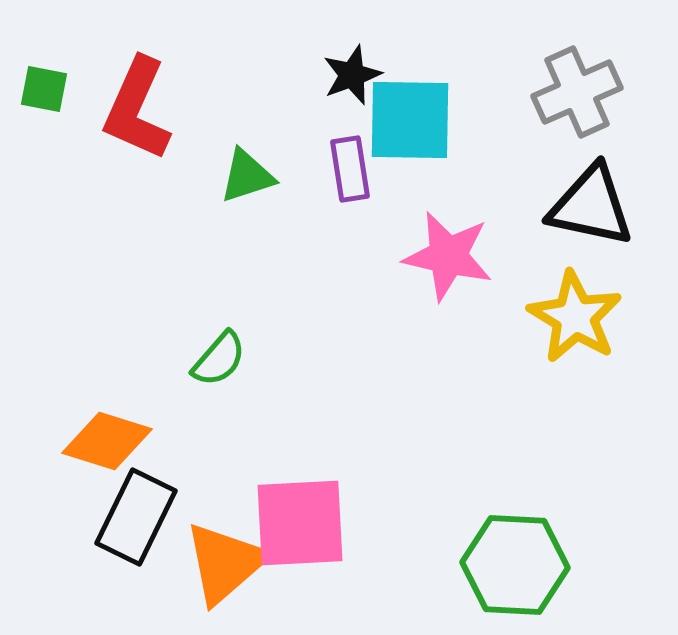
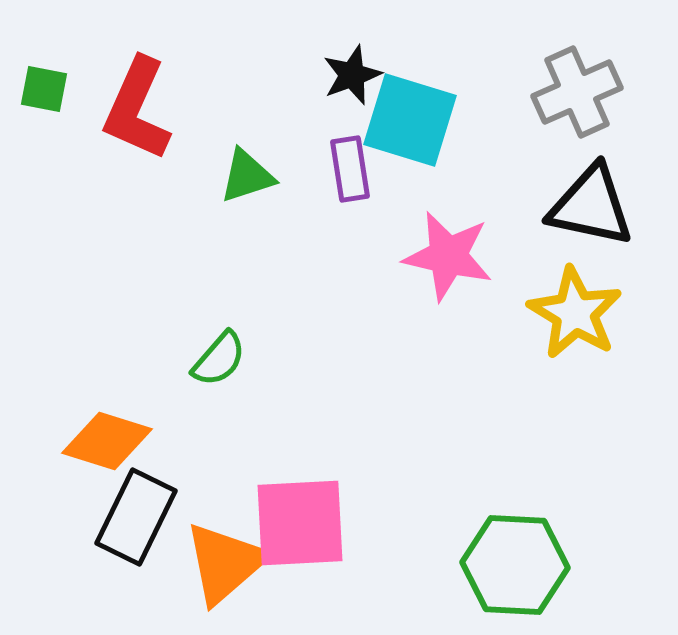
cyan square: rotated 16 degrees clockwise
yellow star: moved 4 px up
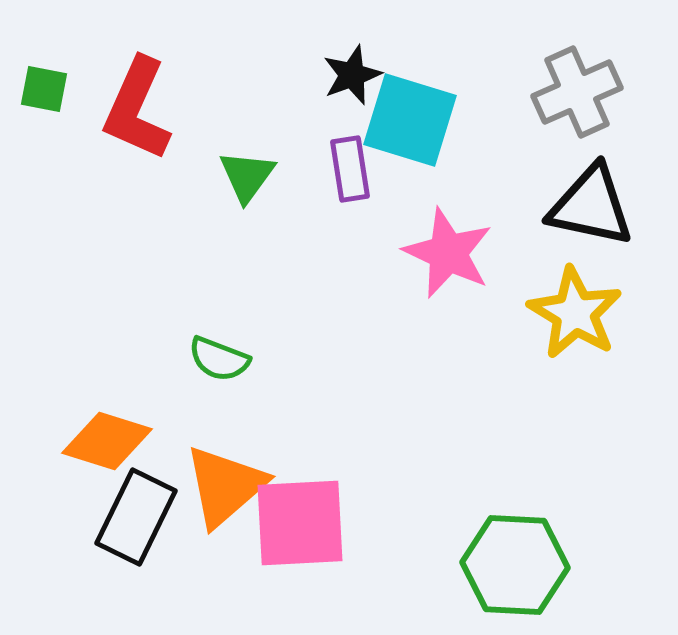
green triangle: rotated 36 degrees counterclockwise
pink star: moved 3 px up; rotated 12 degrees clockwise
green semicircle: rotated 70 degrees clockwise
orange triangle: moved 77 px up
